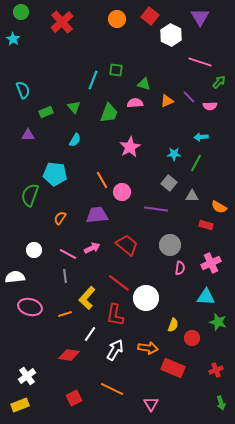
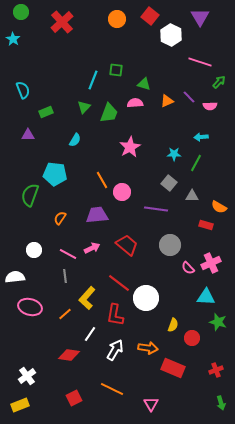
green triangle at (74, 107): moved 10 px right; rotated 24 degrees clockwise
pink semicircle at (180, 268): moved 8 px right; rotated 128 degrees clockwise
orange line at (65, 314): rotated 24 degrees counterclockwise
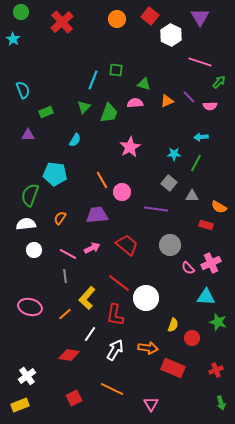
white semicircle at (15, 277): moved 11 px right, 53 px up
